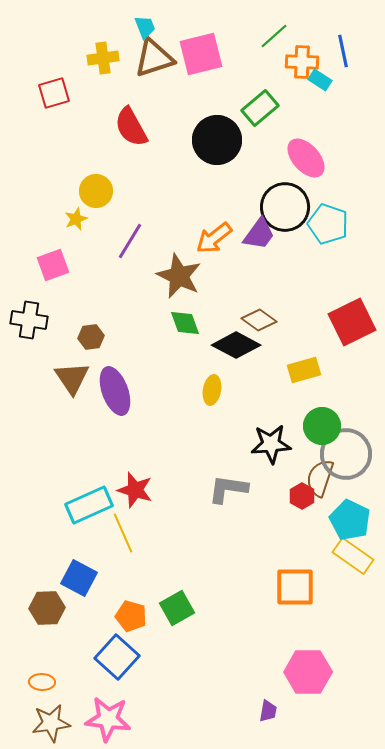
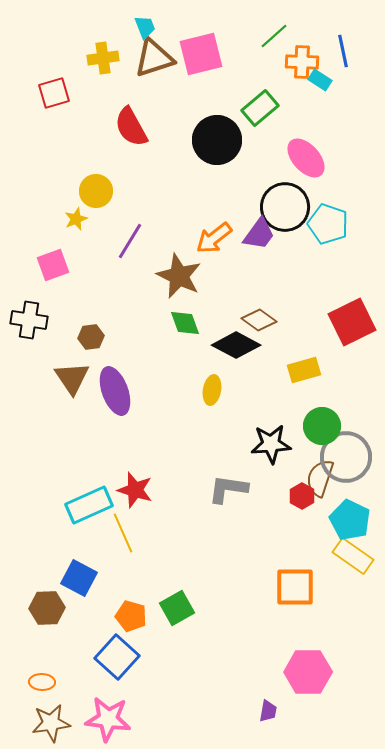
gray circle at (346, 454): moved 3 px down
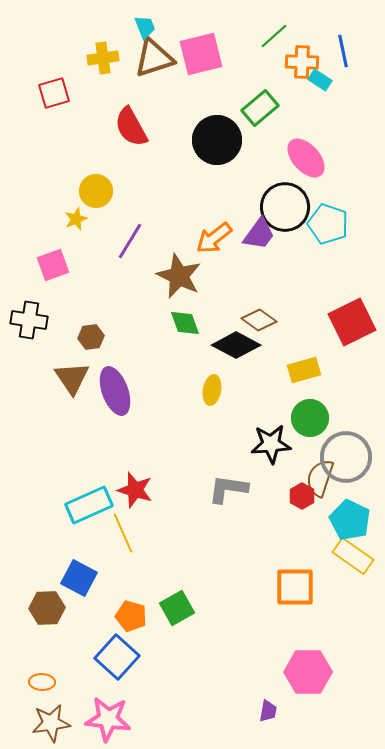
green circle at (322, 426): moved 12 px left, 8 px up
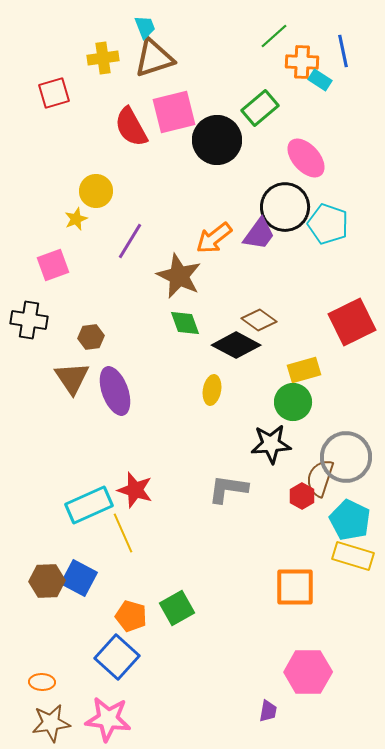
pink square at (201, 54): moved 27 px left, 58 px down
green circle at (310, 418): moved 17 px left, 16 px up
yellow rectangle at (353, 556): rotated 18 degrees counterclockwise
brown hexagon at (47, 608): moved 27 px up
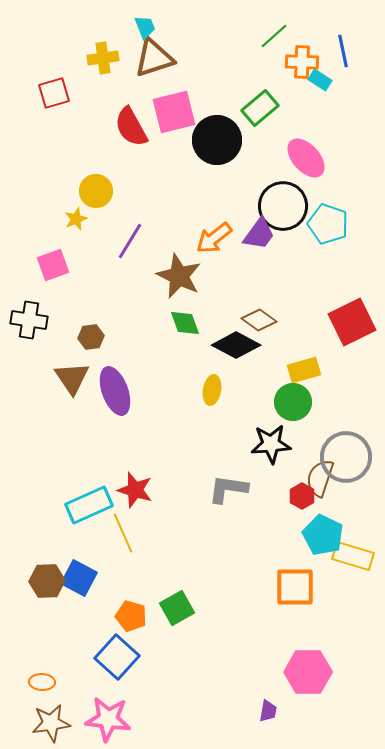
black circle at (285, 207): moved 2 px left, 1 px up
cyan pentagon at (350, 520): moved 27 px left, 15 px down
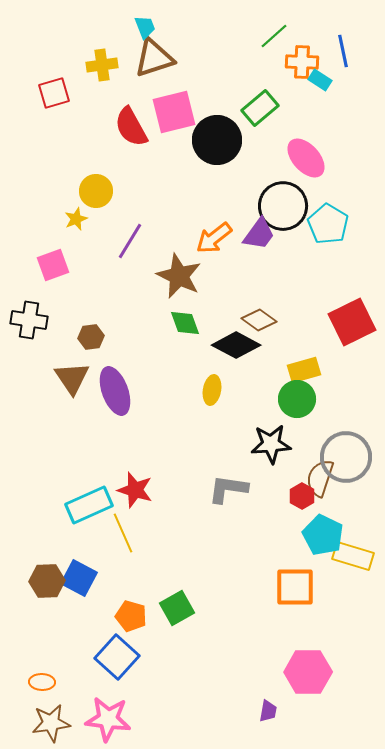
yellow cross at (103, 58): moved 1 px left, 7 px down
cyan pentagon at (328, 224): rotated 12 degrees clockwise
green circle at (293, 402): moved 4 px right, 3 px up
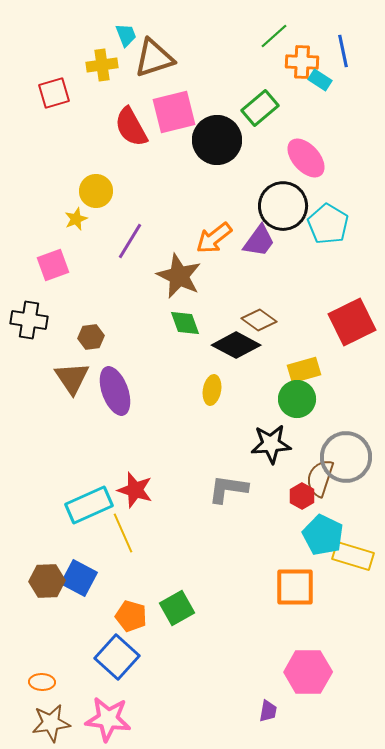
cyan trapezoid at (145, 27): moved 19 px left, 8 px down
purple trapezoid at (259, 234): moved 7 px down
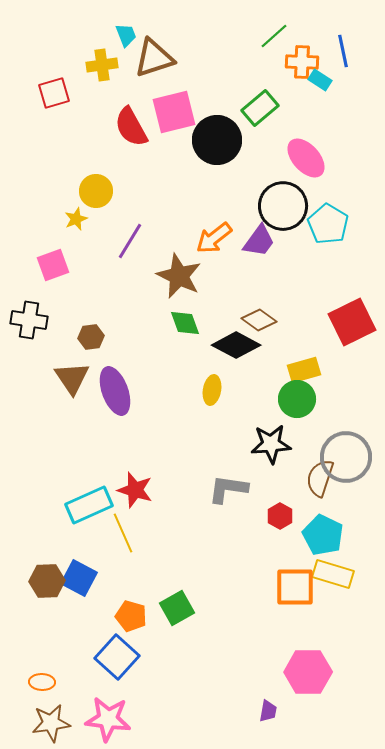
red hexagon at (302, 496): moved 22 px left, 20 px down
yellow rectangle at (353, 556): moved 20 px left, 18 px down
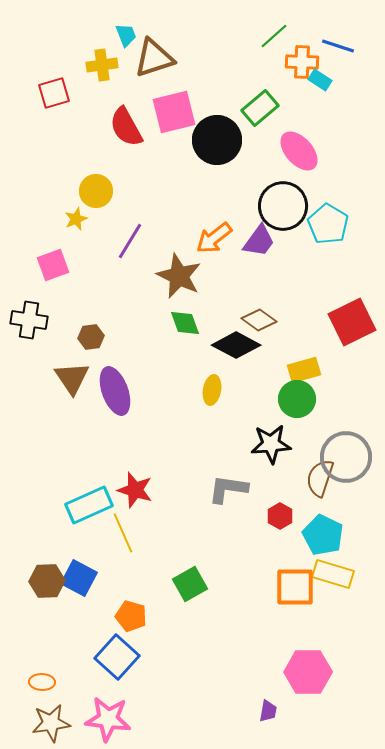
blue line at (343, 51): moved 5 px left, 5 px up; rotated 60 degrees counterclockwise
red semicircle at (131, 127): moved 5 px left
pink ellipse at (306, 158): moved 7 px left, 7 px up
green square at (177, 608): moved 13 px right, 24 px up
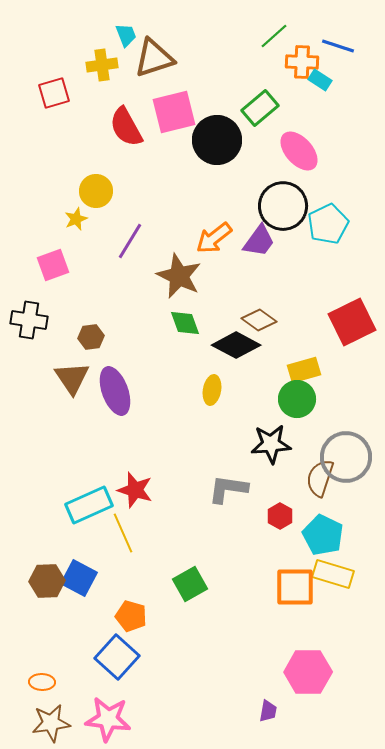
cyan pentagon at (328, 224): rotated 15 degrees clockwise
